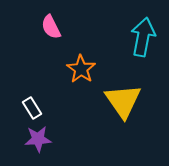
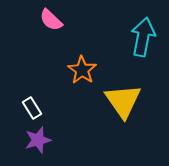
pink semicircle: moved 7 px up; rotated 20 degrees counterclockwise
orange star: moved 1 px right, 1 px down
purple star: moved 1 px down; rotated 12 degrees counterclockwise
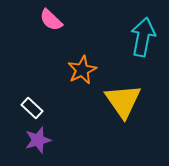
orange star: rotated 12 degrees clockwise
white rectangle: rotated 15 degrees counterclockwise
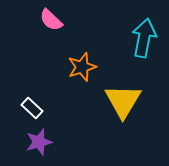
cyan arrow: moved 1 px right, 1 px down
orange star: moved 3 px up; rotated 8 degrees clockwise
yellow triangle: rotated 6 degrees clockwise
purple star: moved 1 px right, 2 px down
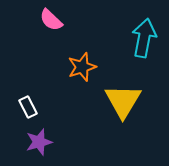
white rectangle: moved 4 px left, 1 px up; rotated 20 degrees clockwise
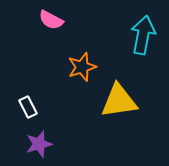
pink semicircle: rotated 15 degrees counterclockwise
cyan arrow: moved 1 px left, 3 px up
yellow triangle: moved 4 px left; rotated 51 degrees clockwise
purple star: moved 2 px down
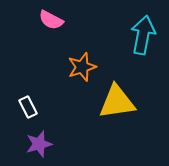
yellow triangle: moved 2 px left, 1 px down
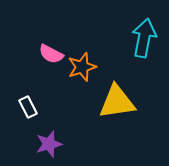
pink semicircle: moved 34 px down
cyan arrow: moved 1 px right, 3 px down
purple star: moved 10 px right
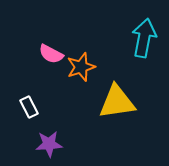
orange star: moved 1 px left
white rectangle: moved 1 px right
purple star: rotated 12 degrees clockwise
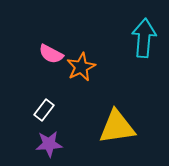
cyan arrow: rotated 6 degrees counterclockwise
orange star: rotated 8 degrees counterclockwise
yellow triangle: moved 25 px down
white rectangle: moved 15 px right, 3 px down; rotated 65 degrees clockwise
